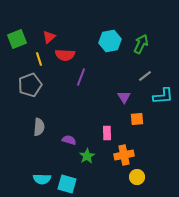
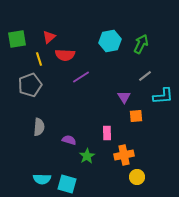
green square: rotated 12 degrees clockwise
purple line: rotated 36 degrees clockwise
orange square: moved 1 px left, 3 px up
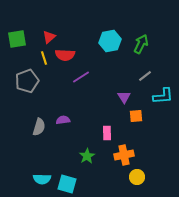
yellow line: moved 5 px right, 1 px up
gray pentagon: moved 3 px left, 4 px up
gray semicircle: rotated 12 degrees clockwise
purple semicircle: moved 6 px left, 20 px up; rotated 24 degrees counterclockwise
